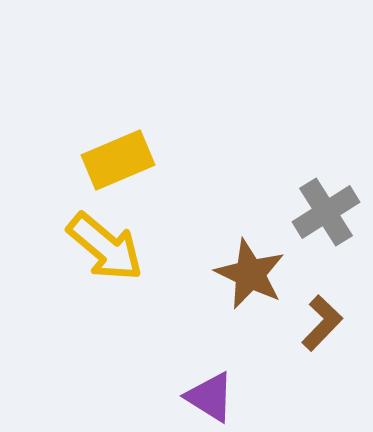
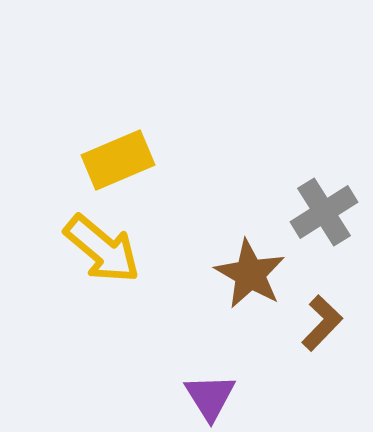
gray cross: moved 2 px left
yellow arrow: moved 3 px left, 2 px down
brown star: rotated 4 degrees clockwise
purple triangle: rotated 26 degrees clockwise
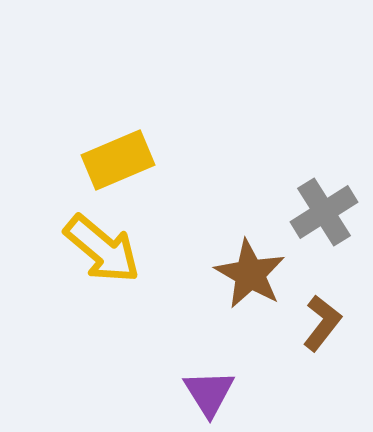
brown L-shape: rotated 6 degrees counterclockwise
purple triangle: moved 1 px left, 4 px up
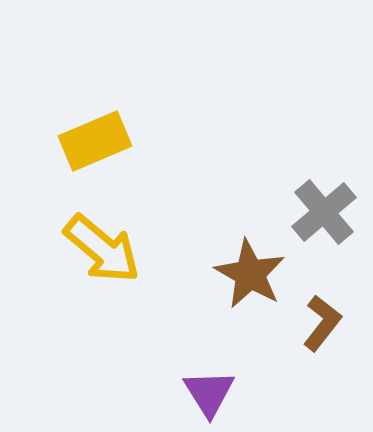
yellow rectangle: moved 23 px left, 19 px up
gray cross: rotated 8 degrees counterclockwise
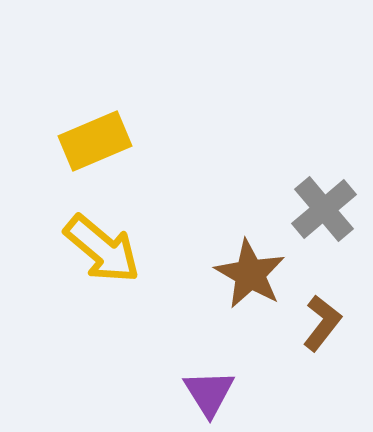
gray cross: moved 3 px up
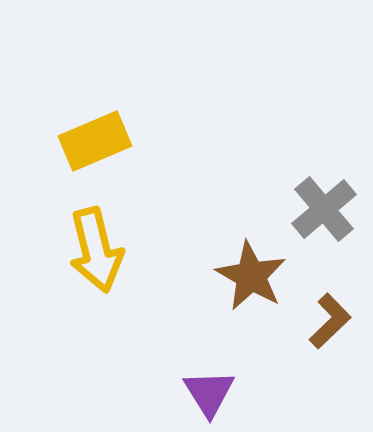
yellow arrow: moved 6 px left, 1 px down; rotated 36 degrees clockwise
brown star: moved 1 px right, 2 px down
brown L-shape: moved 8 px right, 2 px up; rotated 8 degrees clockwise
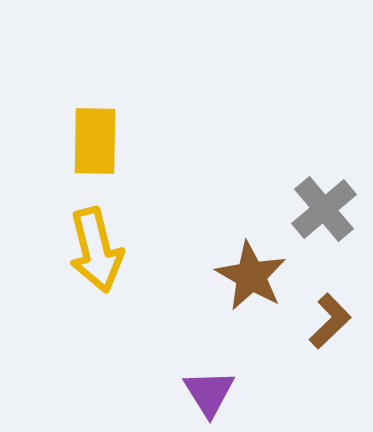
yellow rectangle: rotated 66 degrees counterclockwise
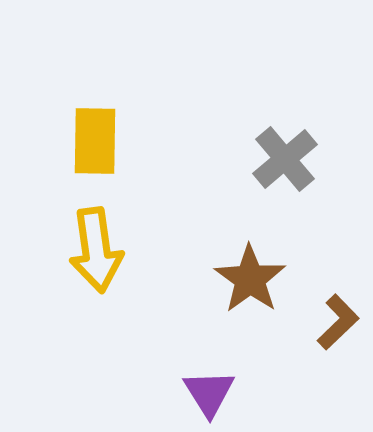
gray cross: moved 39 px left, 50 px up
yellow arrow: rotated 6 degrees clockwise
brown star: moved 1 px left, 3 px down; rotated 6 degrees clockwise
brown L-shape: moved 8 px right, 1 px down
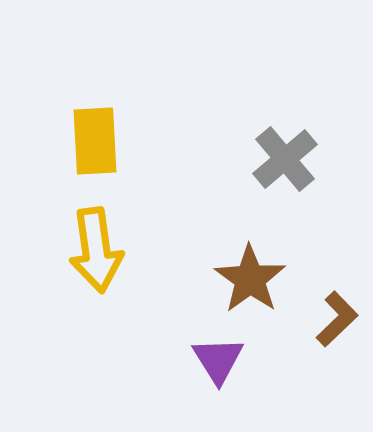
yellow rectangle: rotated 4 degrees counterclockwise
brown L-shape: moved 1 px left, 3 px up
purple triangle: moved 9 px right, 33 px up
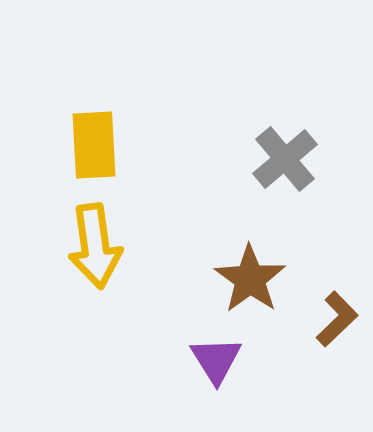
yellow rectangle: moved 1 px left, 4 px down
yellow arrow: moved 1 px left, 4 px up
purple triangle: moved 2 px left
